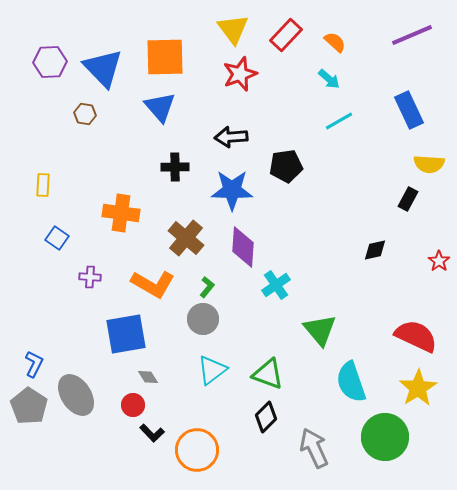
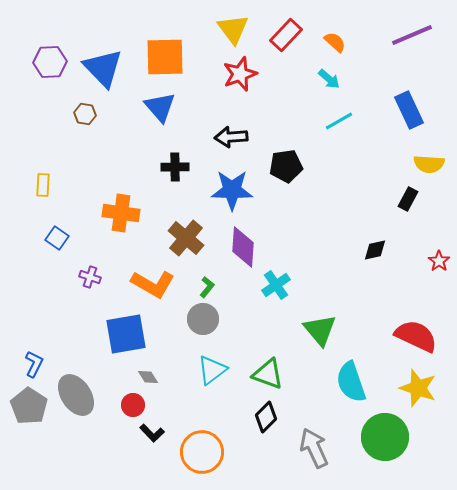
purple cross at (90, 277): rotated 15 degrees clockwise
yellow star at (418, 388): rotated 21 degrees counterclockwise
orange circle at (197, 450): moved 5 px right, 2 px down
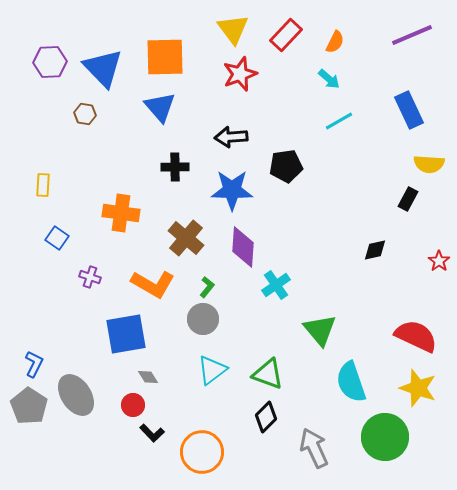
orange semicircle at (335, 42): rotated 75 degrees clockwise
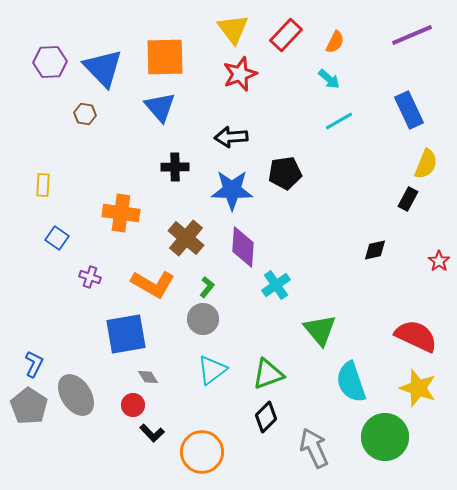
yellow semicircle at (429, 164): moved 3 px left; rotated 72 degrees counterclockwise
black pentagon at (286, 166): moved 1 px left, 7 px down
green triangle at (268, 374): rotated 40 degrees counterclockwise
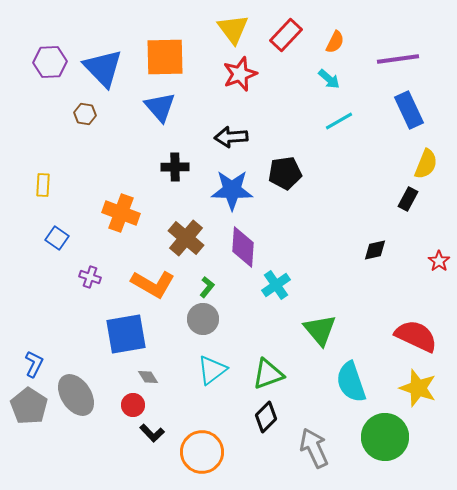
purple line at (412, 35): moved 14 px left, 24 px down; rotated 15 degrees clockwise
orange cross at (121, 213): rotated 12 degrees clockwise
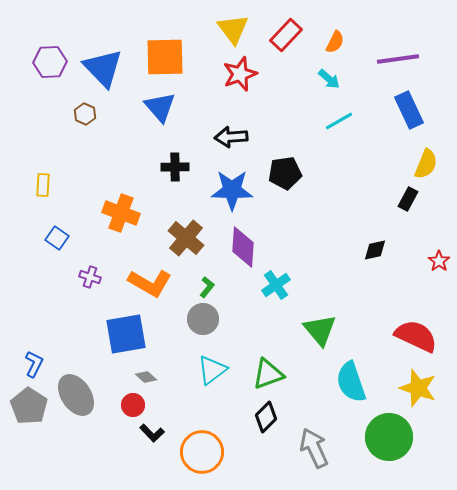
brown hexagon at (85, 114): rotated 15 degrees clockwise
orange L-shape at (153, 284): moved 3 px left, 1 px up
gray diamond at (148, 377): moved 2 px left; rotated 15 degrees counterclockwise
green circle at (385, 437): moved 4 px right
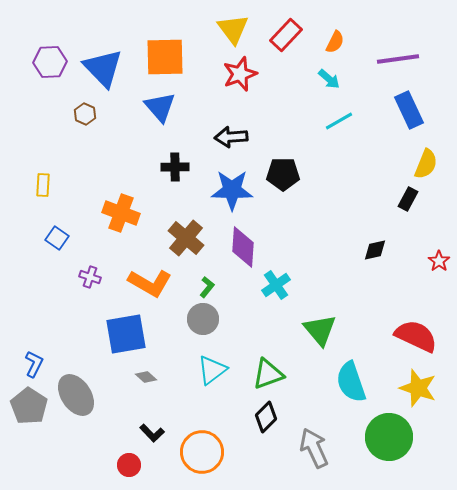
black pentagon at (285, 173): moved 2 px left, 1 px down; rotated 8 degrees clockwise
red circle at (133, 405): moved 4 px left, 60 px down
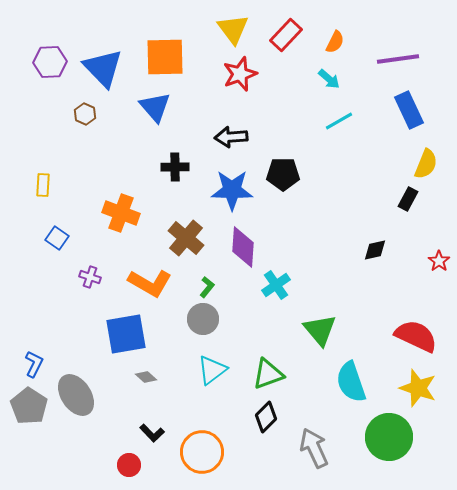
blue triangle at (160, 107): moved 5 px left
